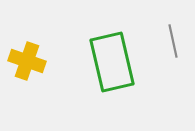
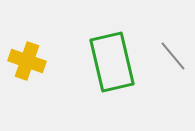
gray line: moved 15 px down; rotated 28 degrees counterclockwise
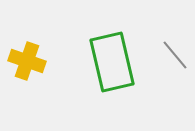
gray line: moved 2 px right, 1 px up
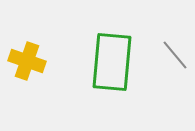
green rectangle: rotated 18 degrees clockwise
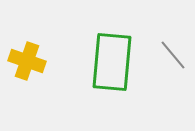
gray line: moved 2 px left
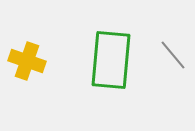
green rectangle: moved 1 px left, 2 px up
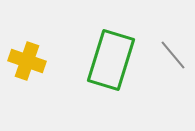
green rectangle: rotated 12 degrees clockwise
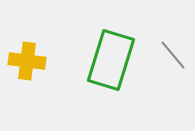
yellow cross: rotated 12 degrees counterclockwise
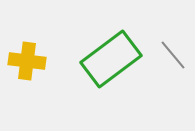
green rectangle: moved 1 px up; rotated 36 degrees clockwise
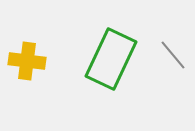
green rectangle: rotated 28 degrees counterclockwise
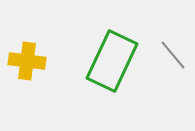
green rectangle: moved 1 px right, 2 px down
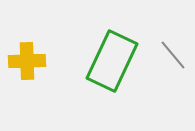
yellow cross: rotated 9 degrees counterclockwise
